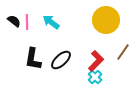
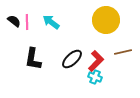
brown line: rotated 42 degrees clockwise
black ellipse: moved 11 px right, 1 px up
cyan cross: rotated 24 degrees counterclockwise
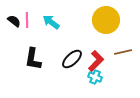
pink line: moved 2 px up
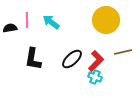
black semicircle: moved 4 px left, 7 px down; rotated 48 degrees counterclockwise
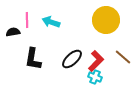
cyan arrow: rotated 18 degrees counterclockwise
black semicircle: moved 3 px right, 4 px down
brown line: moved 5 px down; rotated 54 degrees clockwise
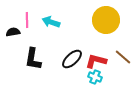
red L-shape: rotated 120 degrees counterclockwise
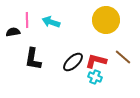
black ellipse: moved 1 px right, 3 px down
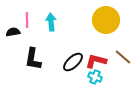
cyan arrow: rotated 66 degrees clockwise
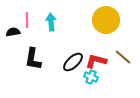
cyan cross: moved 4 px left
